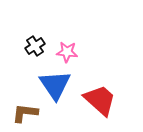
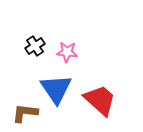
blue triangle: moved 1 px right, 4 px down
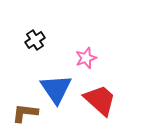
black cross: moved 6 px up
pink star: moved 19 px right, 6 px down; rotated 25 degrees counterclockwise
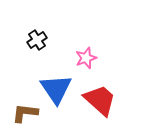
black cross: moved 2 px right
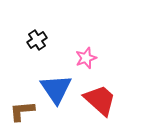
brown L-shape: moved 3 px left, 2 px up; rotated 12 degrees counterclockwise
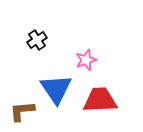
pink star: moved 2 px down
red trapezoid: rotated 45 degrees counterclockwise
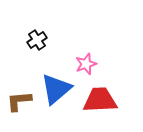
pink star: moved 4 px down
blue triangle: rotated 24 degrees clockwise
brown L-shape: moved 3 px left, 10 px up
